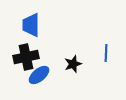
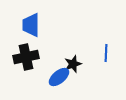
blue ellipse: moved 20 px right, 2 px down
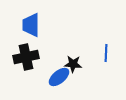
black star: rotated 24 degrees clockwise
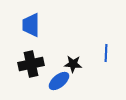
black cross: moved 5 px right, 7 px down
blue ellipse: moved 4 px down
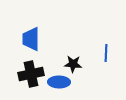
blue trapezoid: moved 14 px down
black cross: moved 10 px down
blue ellipse: moved 1 px down; rotated 40 degrees clockwise
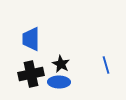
blue line: moved 12 px down; rotated 18 degrees counterclockwise
black star: moved 12 px left; rotated 24 degrees clockwise
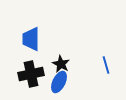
blue ellipse: rotated 65 degrees counterclockwise
